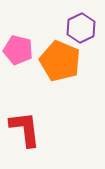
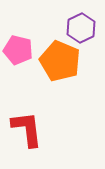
red L-shape: moved 2 px right
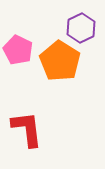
pink pentagon: rotated 12 degrees clockwise
orange pentagon: rotated 9 degrees clockwise
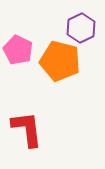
orange pentagon: rotated 18 degrees counterclockwise
